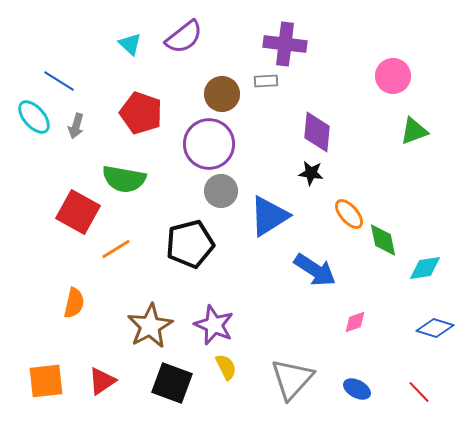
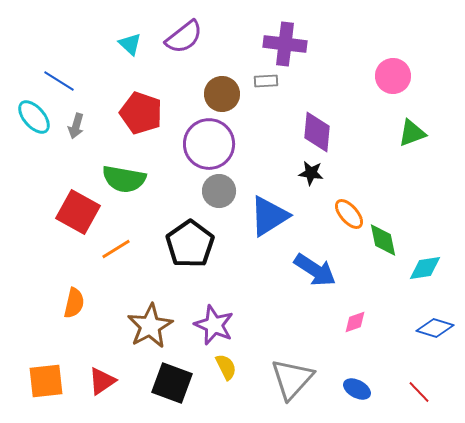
green triangle: moved 2 px left, 2 px down
gray circle: moved 2 px left
black pentagon: rotated 21 degrees counterclockwise
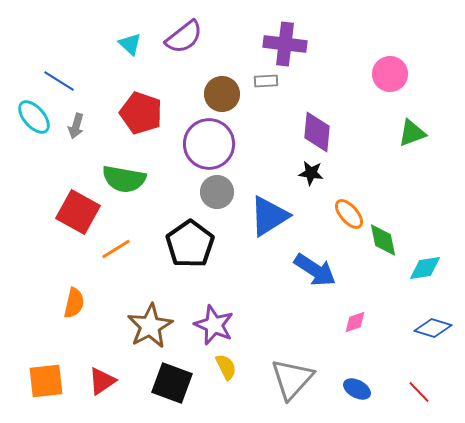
pink circle: moved 3 px left, 2 px up
gray circle: moved 2 px left, 1 px down
blue diamond: moved 2 px left
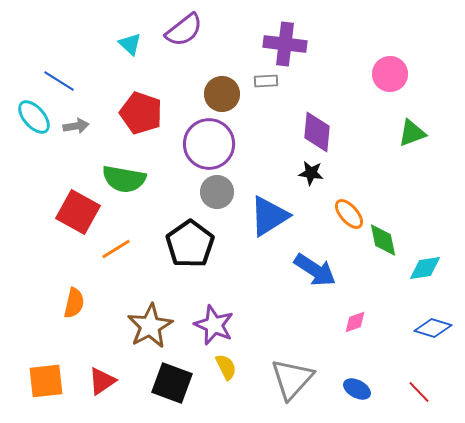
purple semicircle: moved 7 px up
gray arrow: rotated 115 degrees counterclockwise
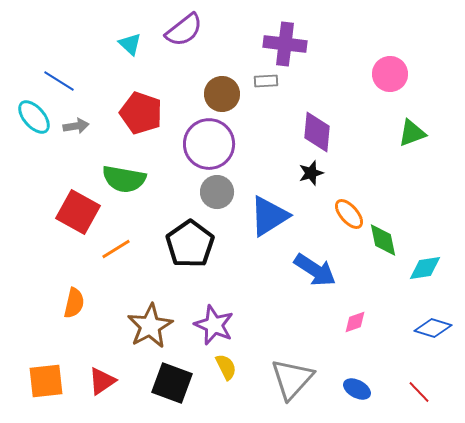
black star: rotated 25 degrees counterclockwise
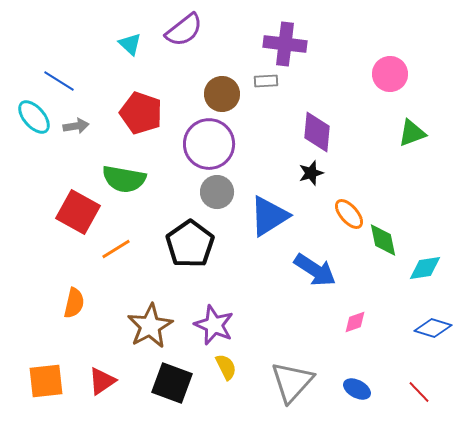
gray triangle: moved 3 px down
